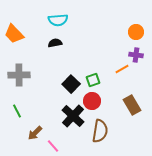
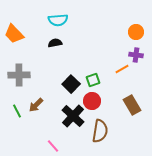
brown arrow: moved 1 px right, 28 px up
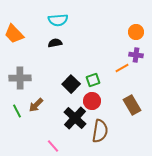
orange line: moved 1 px up
gray cross: moved 1 px right, 3 px down
black cross: moved 2 px right, 2 px down
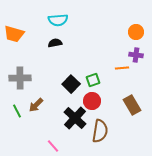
orange trapezoid: rotated 30 degrees counterclockwise
orange line: rotated 24 degrees clockwise
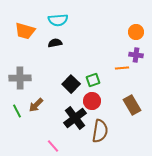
orange trapezoid: moved 11 px right, 3 px up
black cross: rotated 10 degrees clockwise
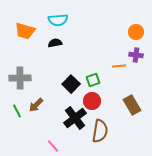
orange line: moved 3 px left, 2 px up
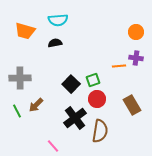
purple cross: moved 3 px down
red circle: moved 5 px right, 2 px up
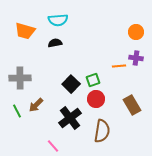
red circle: moved 1 px left
black cross: moved 5 px left
brown semicircle: moved 2 px right
